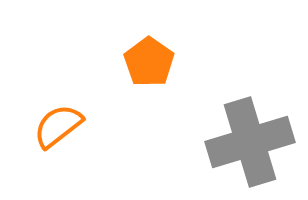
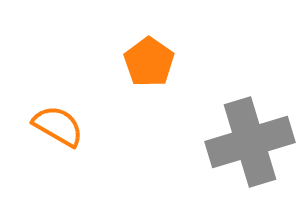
orange semicircle: rotated 68 degrees clockwise
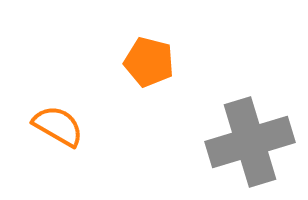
orange pentagon: rotated 21 degrees counterclockwise
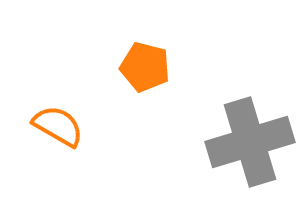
orange pentagon: moved 4 px left, 5 px down
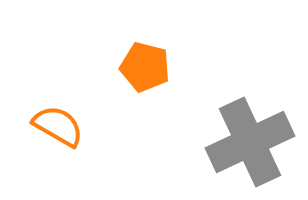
gray cross: rotated 8 degrees counterclockwise
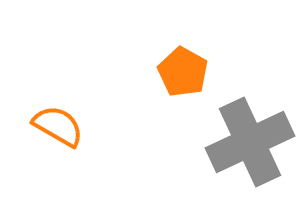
orange pentagon: moved 38 px right, 5 px down; rotated 15 degrees clockwise
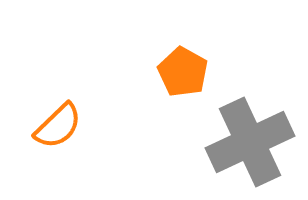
orange semicircle: rotated 106 degrees clockwise
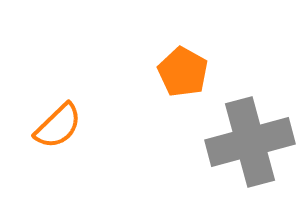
gray cross: rotated 10 degrees clockwise
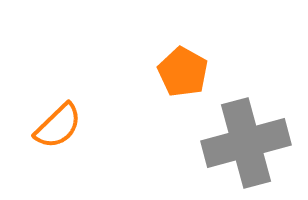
gray cross: moved 4 px left, 1 px down
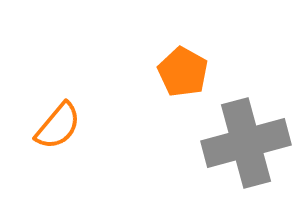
orange semicircle: rotated 6 degrees counterclockwise
